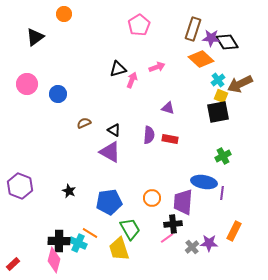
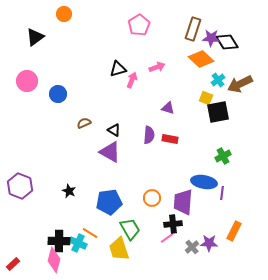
pink circle at (27, 84): moved 3 px up
yellow square at (221, 96): moved 15 px left, 2 px down
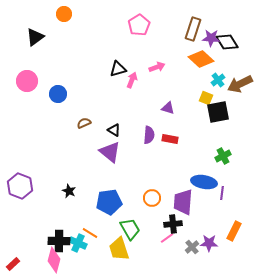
purple triangle at (110, 152): rotated 10 degrees clockwise
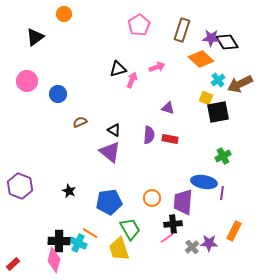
brown rectangle at (193, 29): moved 11 px left, 1 px down
brown semicircle at (84, 123): moved 4 px left, 1 px up
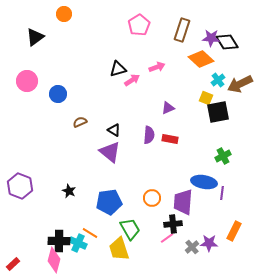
pink arrow at (132, 80): rotated 35 degrees clockwise
purple triangle at (168, 108): rotated 40 degrees counterclockwise
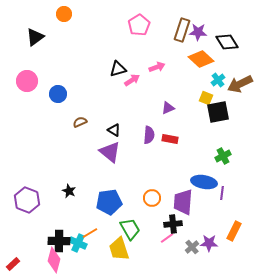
purple star at (211, 38): moved 13 px left, 6 px up
purple hexagon at (20, 186): moved 7 px right, 14 px down
orange line at (90, 233): rotated 63 degrees counterclockwise
